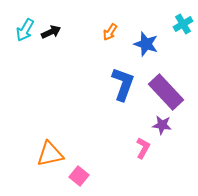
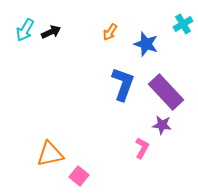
pink L-shape: moved 1 px left
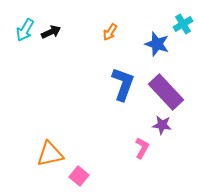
blue star: moved 11 px right
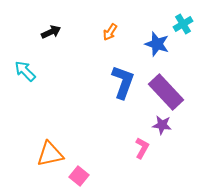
cyan arrow: moved 41 px down; rotated 105 degrees clockwise
blue L-shape: moved 2 px up
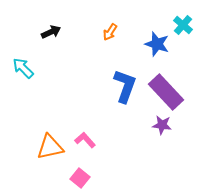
cyan cross: moved 1 px down; rotated 18 degrees counterclockwise
cyan arrow: moved 2 px left, 3 px up
blue L-shape: moved 2 px right, 4 px down
pink L-shape: moved 57 px left, 8 px up; rotated 70 degrees counterclockwise
orange triangle: moved 7 px up
pink square: moved 1 px right, 2 px down
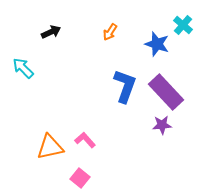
purple star: rotated 12 degrees counterclockwise
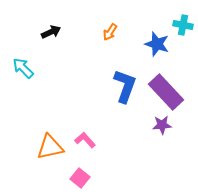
cyan cross: rotated 30 degrees counterclockwise
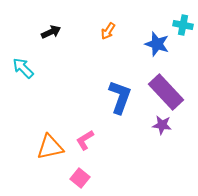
orange arrow: moved 2 px left, 1 px up
blue L-shape: moved 5 px left, 11 px down
purple star: rotated 12 degrees clockwise
pink L-shape: rotated 80 degrees counterclockwise
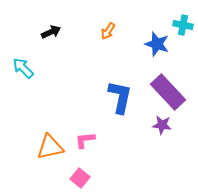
purple rectangle: moved 2 px right
blue L-shape: rotated 8 degrees counterclockwise
pink L-shape: rotated 25 degrees clockwise
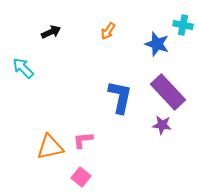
pink L-shape: moved 2 px left
pink square: moved 1 px right, 1 px up
